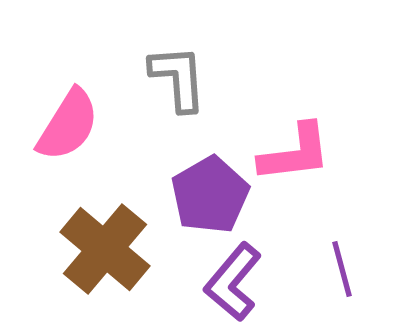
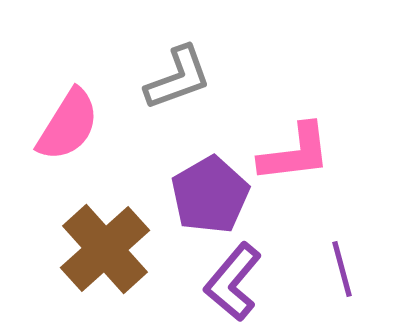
gray L-shape: rotated 74 degrees clockwise
brown cross: rotated 8 degrees clockwise
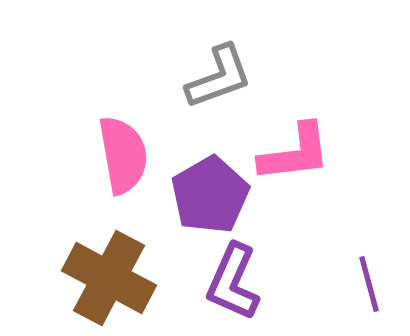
gray L-shape: moved 41 px right, 1 px up
pink semicircle: moved 55 px right, 30 px down; rotated 42 degrees counterclockwise
brown cross: moved 4 px right, 29 px down; rotated 20 degrees counterclockwise
purple line: moved 27 px right, 15 px down
purple L-shape: rotated 16 degrees counterclockwise
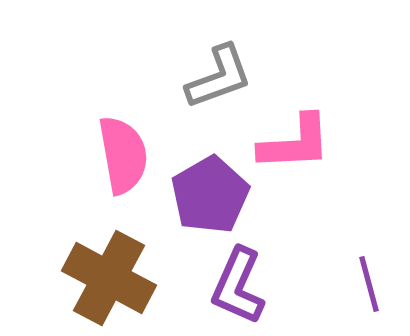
pink L-shape: moved 10 px up; rotated 4 degrees clockwise
purple L-shape: moved 5 px right, 4 px down
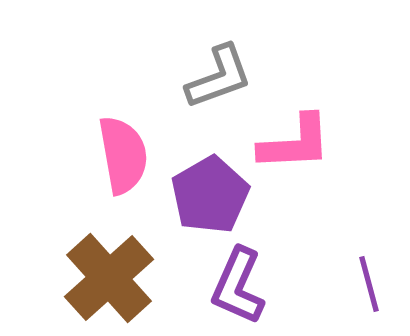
brown cross: rotated 20 degrees clockwise
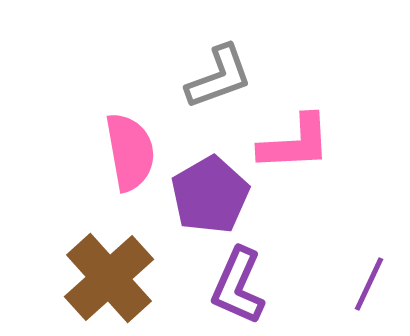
pink semicircle: moved 7 px right, 3 px up
purple line: rotated 40 degrees clockwise
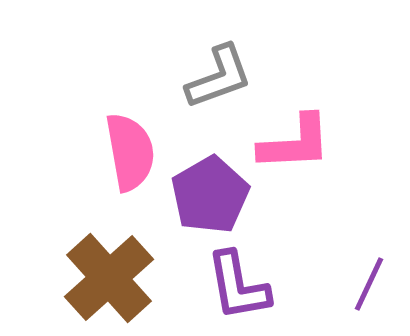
purple L-shape: rotated 34 degrees counterclockwise
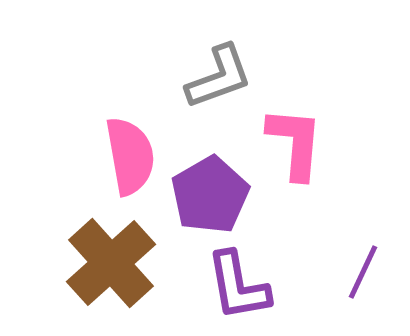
pink L-shape: rotated 82 degrees counterclockwise
pink semicircle: moved 4 px down
brown cross: moved 2 px right, 15 px up
purple line: moved 6 px left, 12 px up
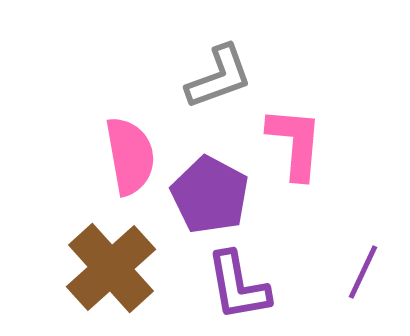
purple pentagon: rotated 14 degrees counterclockwise
brown cross: moved 5 px down
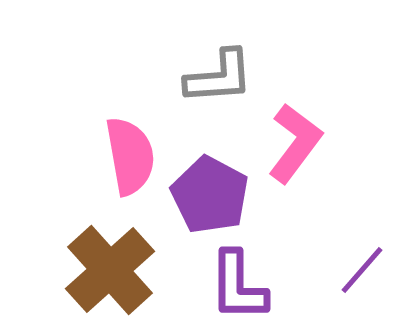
gray L-shape: rotated 16 degrees clockwise
pink L-shape: rotated 32 degrees clockwise
brown cross: moved 1 px left, 2 px down
purple line: moved 1 px left, 2 px up; rotated 16 degrees clockwise
purple L-shape: rotated 10 degrees clockwise
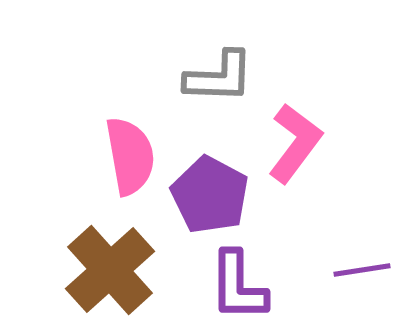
gray L-shape: rotated 6 degrees clockwise
purple line: rotated 40 degrees clockwise
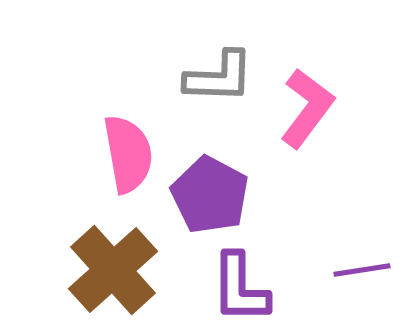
pink L-shape: moved 12 px right, 35 px up
pink semicircle: moved 2 px left, 2 px up
brown cross: moved 3 px right
purple L-shape: moved 2 px right, 2 px down
